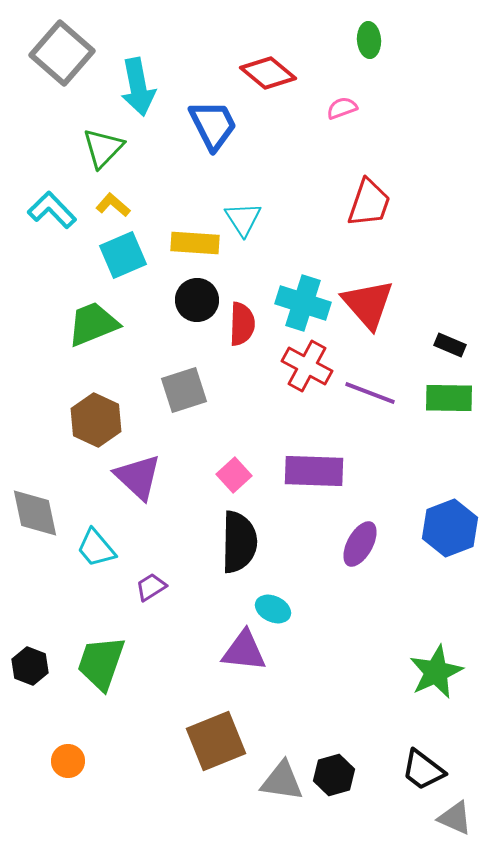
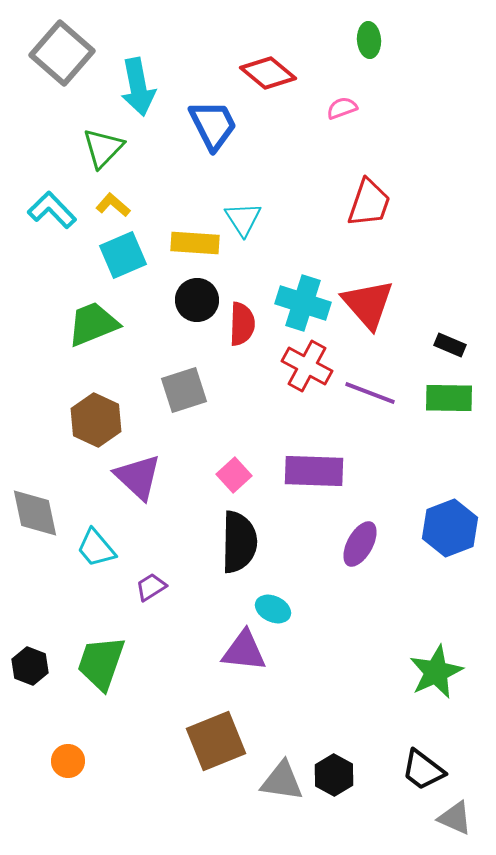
black hexagon at (334, 775): rotated 15 degrees counterclockwise
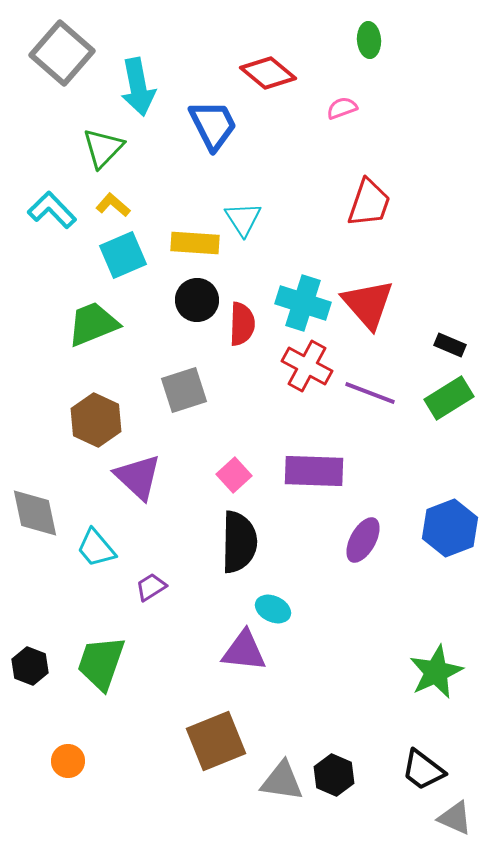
green rectangle at (449, 398): rotated 33 degrees counterclockwise
purple ellipse at (360, 544): moved 3 px right, 4 px up
black hexagon at (334, 775): rotated 6 degrees counterclockwise
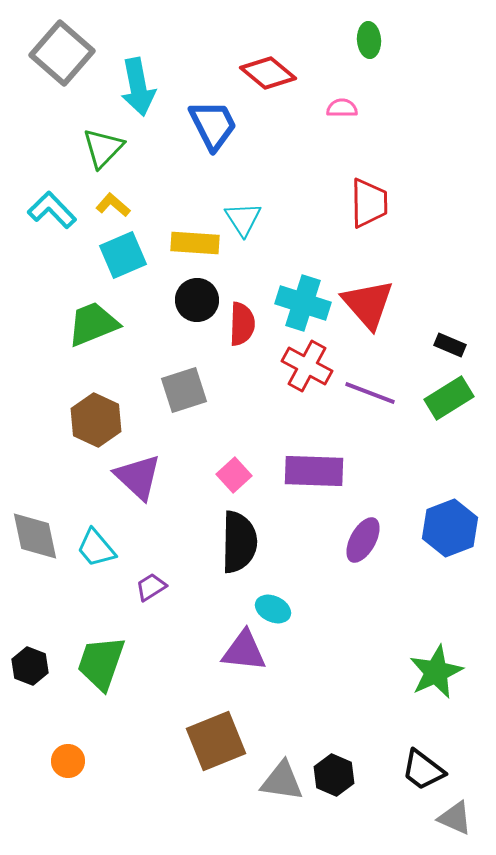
pink semicircle at (342, 108): rotated 20 degrees clockwise
red trapezoid at (369, 203): rotated 20 degrees counterclockwise
gray diamond at (35, 513): moved 23 px down
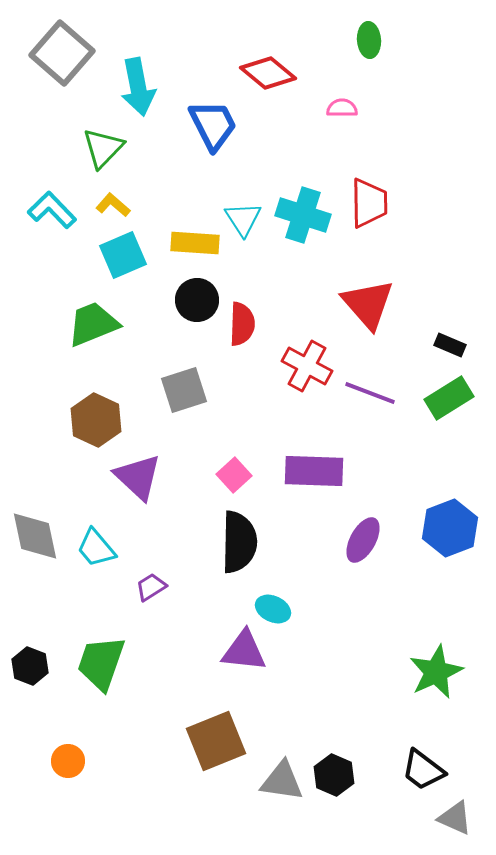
cyan cross at (303, 303): moved 88 px up
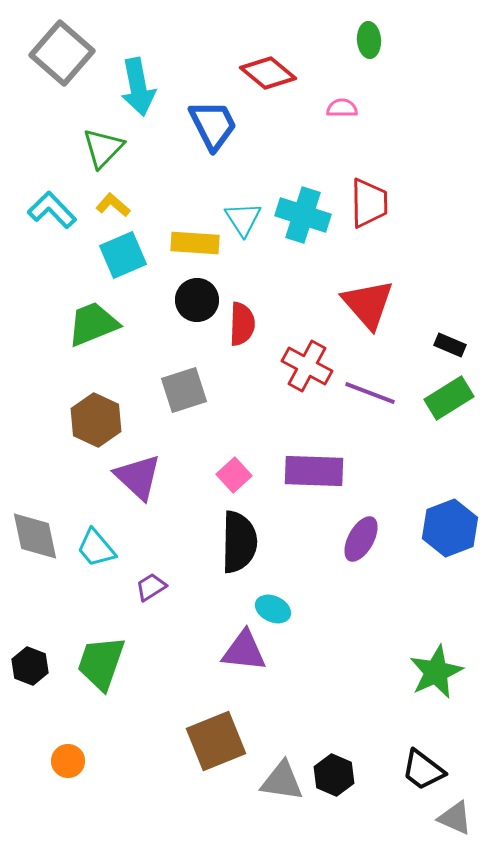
purple ellipse at (363, 540): moved 2 px left, 1 px up
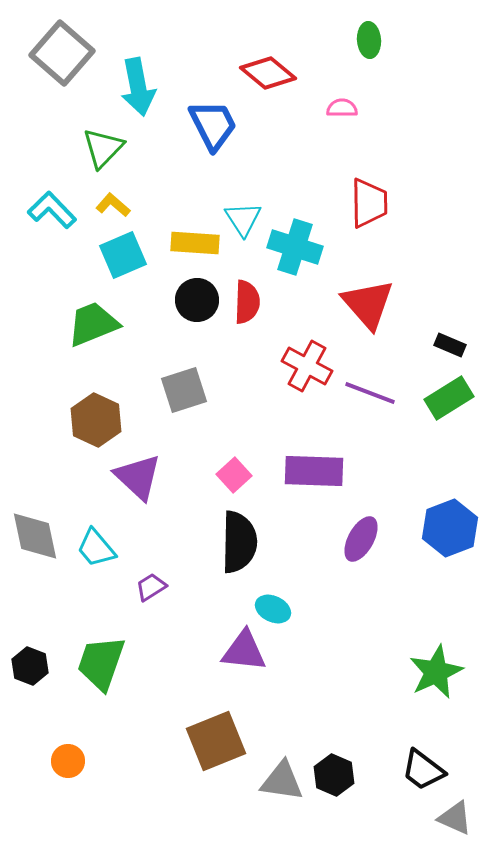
cyan cross at (303, 215): moved 8 px left, 32 px down
red semicircle at (242, 324): moved 5 px right, 22 px up
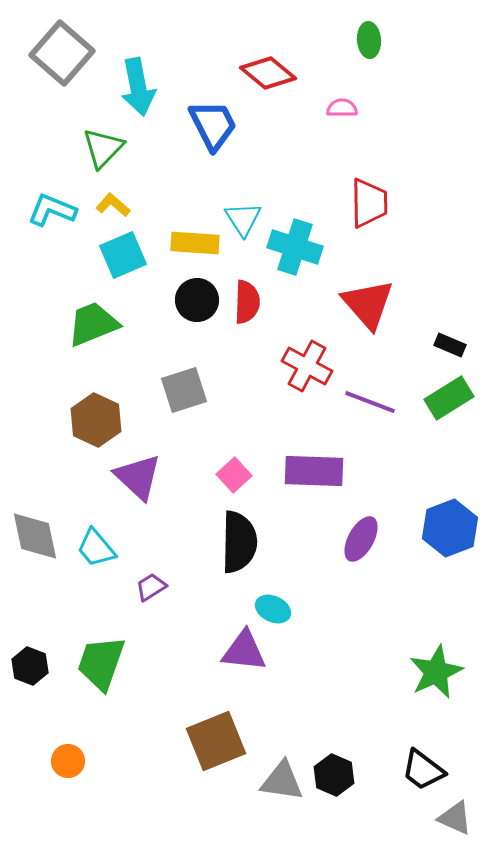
cyan L-shape at (52, 210): rotated 24 degrees counterclockwise
purple line at (370, 393): moved 9 px down
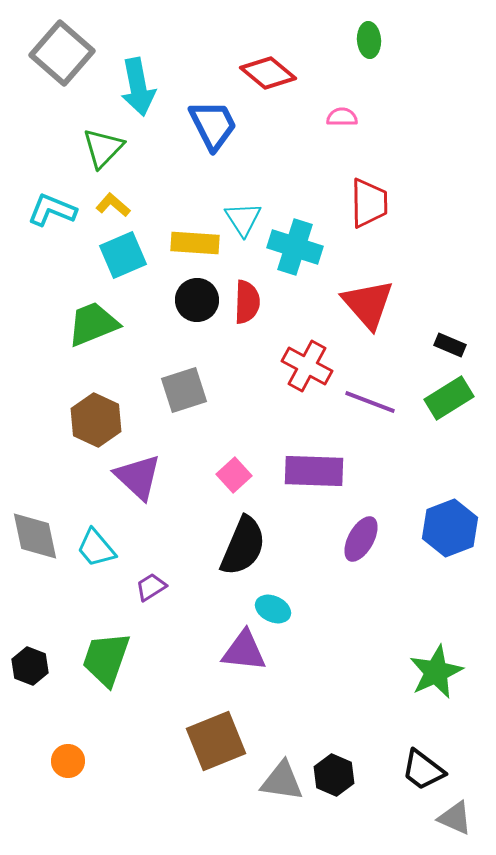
pink semicircle at (342, 108): moved 9 px down
black semicircle at (239, 542): moved 4 px right, 4 px down; rotated 22 degrees clockwise
green trapezoid at (101, 663): moved 5 px right, 4 px up
